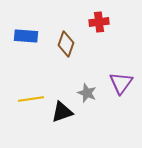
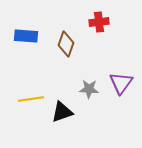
gray star: moved 2 px right, 4 px up; rotated 18 degrees counterclockwise
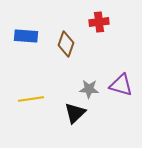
purple triangle: moved 2 px down; rotated 50 degrees counterclockwise
black triangle: moved 13 px right, 1 px down; rotated 25 degrees counterclockwise
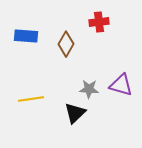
brown diamond: rotated 10 degrees clockwise
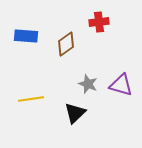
brown diamond: rotated 25 degrees clockwise
gray star: moved 1 px left, 5 px up; rotated 18 degrees clockwise
